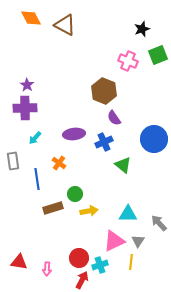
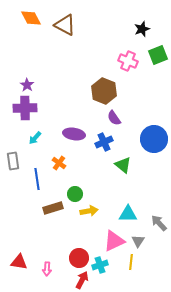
purple ellipse: rotated 15 degrees clockwise
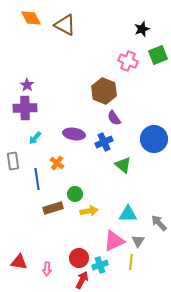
orange cross: moved 2 px left
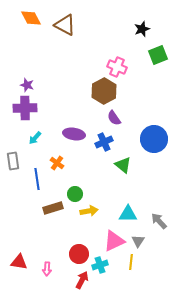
pink cross: moved 11 px left, 6 px down
purple star: rotated 16 degrees counterclockwise
brown hexagon: rotated 10 degrees clockwise
gray arrow: moved 2 px up
red circle: moved 4 px up
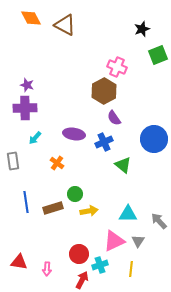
blue line: moved 11 px left, 23 px down
yellow line: moved 7 px down
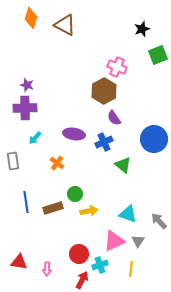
orange diamond: rotated 45 degrees clockwise
cyan triangle: rotated 18 degrees clockwise
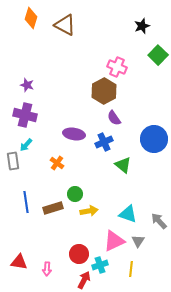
black star: moved 3 px up
green square: rotated 24 degrees counterclockwise
purple cross: moved 7 px down; rotated 15 degrees clockwise
cyan arrow: moved 9 px left, 7 px down
red arrow: moved 2 px right
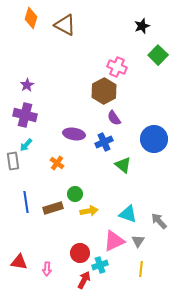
purple star: rotated 24 degrees clockwise
red circle: moved 1 px right, 1 px up
yellow line: moved 10 px right
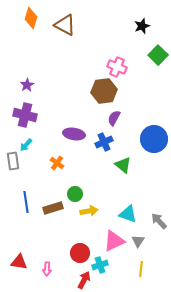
brown hexagon: rotated 20 degrees clockwise
purple semicircle: rotated 63 degrees clockwise
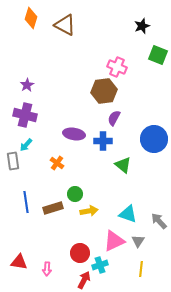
green square: rotated 24 degrees counterclockwise
blue cross: moved 1 px left, 1 px up; rotated 24 degrees clockwise
